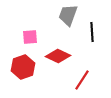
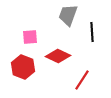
red hexagon: rotated 20 degrees counterclockwise
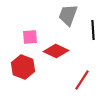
black line: moved 1 px right, 2 px up
red diamond: moved 2 px left, 5 px up
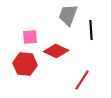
black line: moved 2 px left
red hexagon: moved 2 px right, 3 px up; rotated 15 degrees counterclockwise
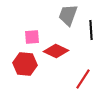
pink square: moved 2 px right
red line: moved 1 px right, 1 px up
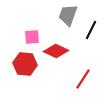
black line: rotated 30 degrees clockwise
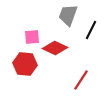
red diamond: moved 1 px left, 3 px up
red line: moved 2 px left, 1 px down
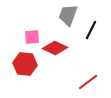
red line: moved 7 px right, 2 px down; rotated 20 degrees clockwise
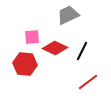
gray trapezoid: rotated 45 degrees clockwise
black line: moved 9 px left, 21 px down
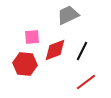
red diamond: moved 2 px down; rotated 45 degrees counterclockwise
red line: moved 2 px left
